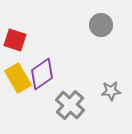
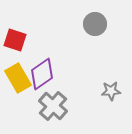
gray circle: moved 6 px left, 1 px up
gray cross: moved 17 px left, 1 px down
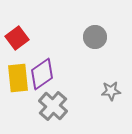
gray circle: moved 13 px down
red square: moved 2 px right, 2 px up; rotated 35 degrees clockwise
yellow rectangle: rotated 24 degrees clockwise
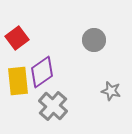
gray circle: moved 1 px left, 3 px down
purple diamond: moved 2 px up
yellow rectangle: moved 3 px down
gray star: rotated 18 degrees clockwise
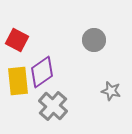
red square: moved 2 px down; rotated 25 degrees counterclockwise
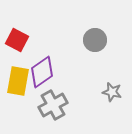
gray circle: moved 1 px right
yellow rectangle: rotated 16 degrees clockwise
gray star: moved 1 px right, 1 px down
gray cross: moved 1 px up; rotated 20 degrees clockwise
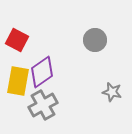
gray cross: moved 10 px left
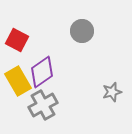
gray circle: moved 13 px left, 9 px up
yellow rectangle: rotated 40 degrees counterclockwise
gray star: rotated 30 degrees counterclockwise
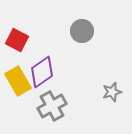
gray cross: moved 9 px right, 1 px down
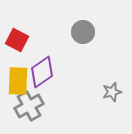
gray circle: moved 1 px right, 1 px down
yellow rectangle: rotated 32 degrees clockwise
gray cross: moved 23 px left
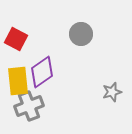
gray circle: moved 2 px left, 2 px down
red square: moved 1 px left, 1 px up
yellow rectangle: rotated 8 degrees counterclockwise
gray cross: rotated 8 degrees clockwise
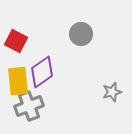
red square: moved 2 px down
